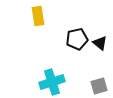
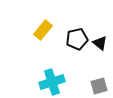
yellow rectangle: moved 5 px right, 14 px down; rotated 48 degrees clockwise
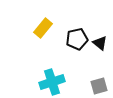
yellow rectangle: moved 2 px up
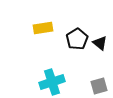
yellow rectangle: rotated 42 degrees clockwise
black pentagon: rotated 20 degrees counterclockwise
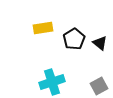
black pentagon: moved 3 px left
gray square: rotated 12 degrees counterclockwise
